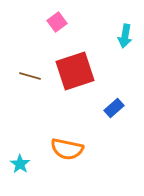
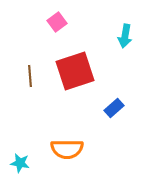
brown line: rotated 70 degrees clockwise
orange semicircle: rotated 12 degrees counterclockwise
cyan star: moved 1 px up; rotated 24 degrees counterclockwise
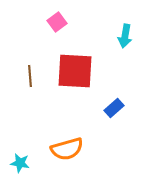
red square: rotated 21 degrees clockwise
orange semicircle: rotated 16 degrees counterclockwise
